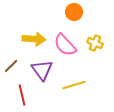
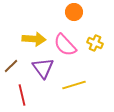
purple triangle: moved 1 px right, 2 px up
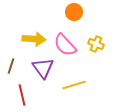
yellow cross: moved 1 px right, 1 px down
brown line: rotated 28 degrees counterclockwise
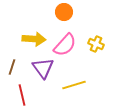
orange circle: moved 10 px left
pink semicircle: rotated 95 degrees counterclockwise
brown line: moved 1 px right, 1 px down
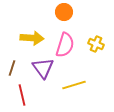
yellow arrow: moved 2 px left, 1 px up
pink semicircle: rotated 25 degrees counterclockwise
brown line: moved 1 px down
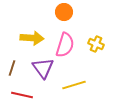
red line: rotated 65 degrees counterclockwise
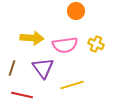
orange circle: moved 12 px right, 1 px up
pink semicircle: rotated 65 degrees clockwise
yellow line: moved 2 px left
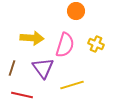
pink semicircle: rotated 65 degrees counterclockwise
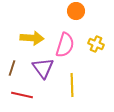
yellow line: rotated 75 degrees counterclockwise
